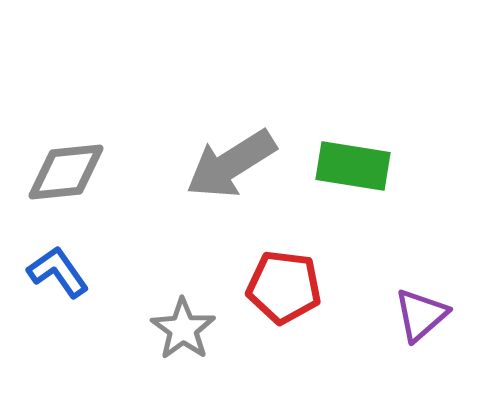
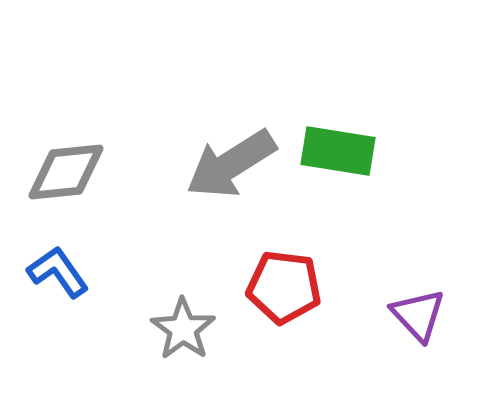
green rectangle: moved 15 px left, 15 px up
purple triangle: moved 3 px left; rotated 32 degrees counterclockwise
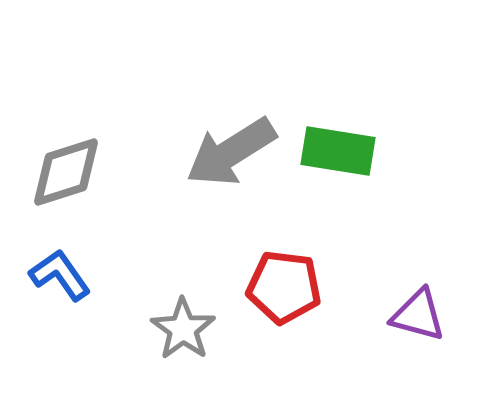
gray arrow: moved 12 px up
gray diamond: rotated 12 degrees counterclockwise
blue L-shape: moved 2 px right, 3 px down
purple triangle: rotated 32 degrees counterclockwise
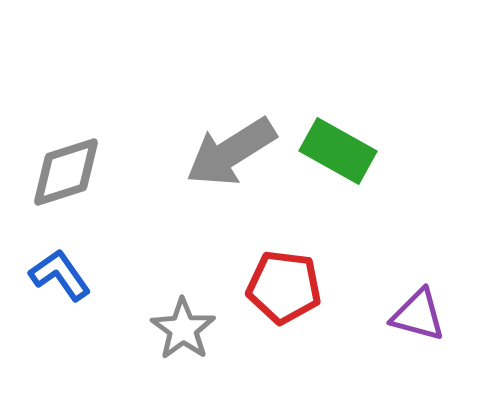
green rectangle: rotated 20 degrees clockwise
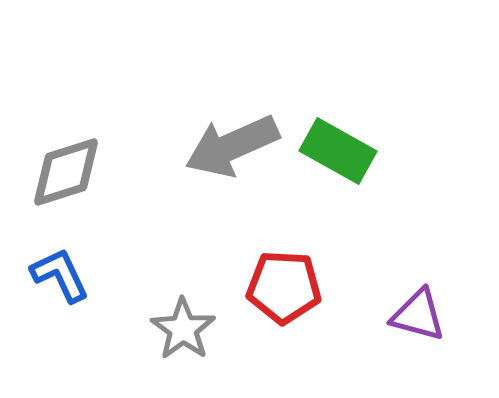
gray arrow: moved 1 px right, 6 px up; rotated 8 degrees clockwise
blue L-shape: rotated 10 degrees clockwise
red pentagon: rotated 4 degrees counterclockwise
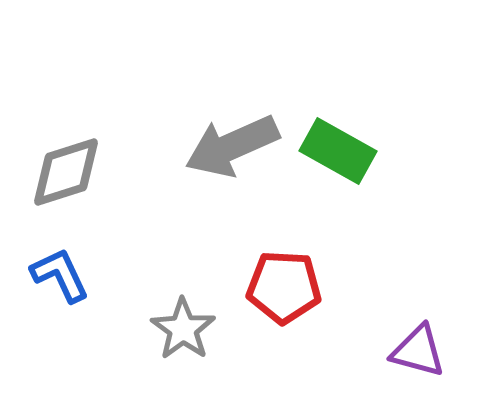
purple triangle: moved 36 px down
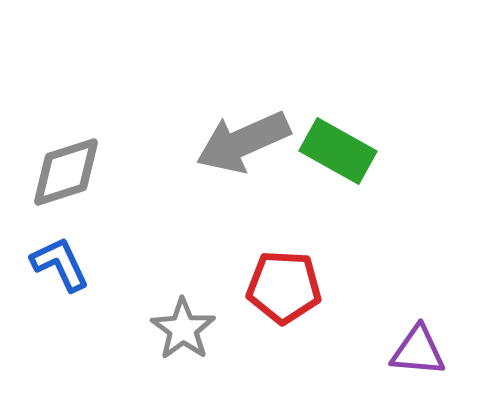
gray arrow: moved 11 px right, 4 px up
blue L-shape: moved 11 px up
purple triangle: rotated 10 degrees counterclockwise
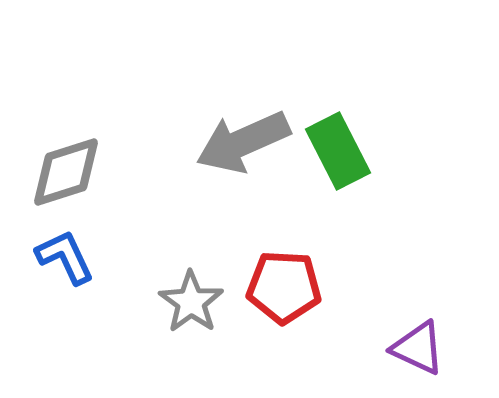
green rectangle: rotated 34 degrees clockwise
blue L-shape: moved 5 px right, 7 px up
gray star: moved 8 px right, 27 px up
purple triangle: moved 3 px up; rotated 20 degrees clockwise
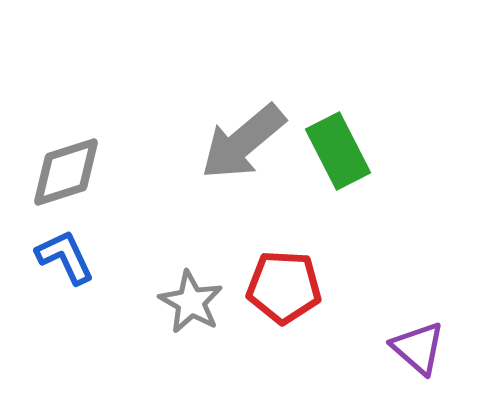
gray arrow: rotated 16 degrees counterclockwise
gray star: rotated 6 degrees counterclockwise
purple triangle: rotated 16 degrees clockwise
